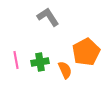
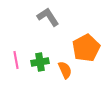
orange pentagon: moved 4 px up
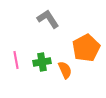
gray L-shape: moved 2 px down
green cross: moved 2 px right
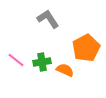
pink line: rotated 42 degrees counterclockwise
orange semicircle: rotated 42 degrees counterclockwise
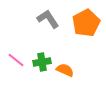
orange pentagon: moved 25 px up
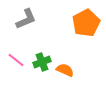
gray L-shape: moved 22 px left; rotated 100 degrees clockwise
green cross: rotated 12 degrees counterclockwise
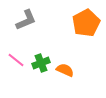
gray L-shape: moved 1 px down
green cross: moved 1 px left, 1 px down
